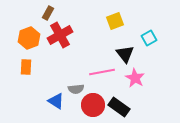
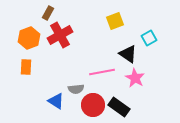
black triangle: moved 3 px right; rotated 18 degrees counterclockwise
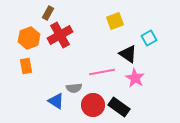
orange rectangle: moved 1 px up; rotated 14 degrees counterclockwise
gray semicircle: moved 2 px left, 1 px up
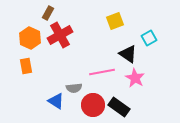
orange hexagon: moved 1 px right; rotated 15 degrees counterclockwise
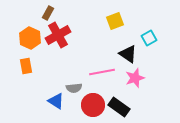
red cross: moved 2 px left
pink star: rotated 24 degrees clockwise
